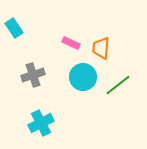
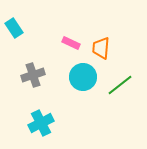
green line: moved 2 px right
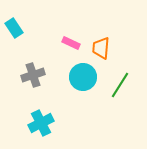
green line: rotated 20 degrees counterclockwise
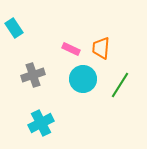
pink rectangle: moved 6 px down
cyan circle: moved 2 px down
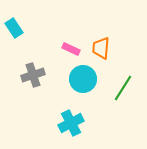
green line: moved 3 px right, 3 px down
cyan cross: moved 30 px right
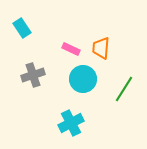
cyan rectangle: moved 8 px right
green line: moved 1 px right, 1 px down
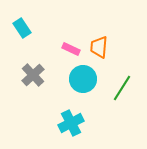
orange trapezoid: moved 2 px left, 1 px up
gray cross: rotated 25 degrees counterclockwise
green line: moved 2 px left, 1 px up
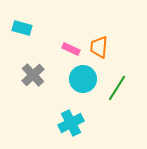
cyan rectangle: rotated 42 degrees counterclockwise
green line: moved 5 px left
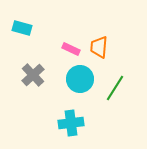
cyan circle: moved 3 px left
green line: moved 2 px left
cyan cross: rotated 20 degrees clockwise
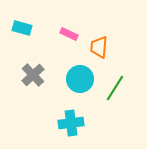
pink rectangle: moved 2 px left, 15 px up
